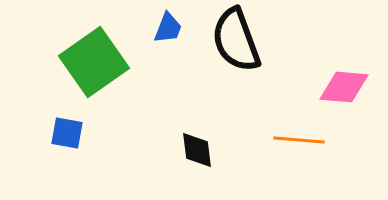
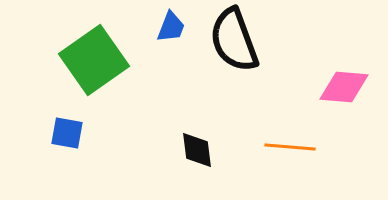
blue trapezoid: moved 3 px right, 1 px up
black semicircle: moved 2 px left
green square: moved 2 px up
orange line: moved 9 px left, 7 px down
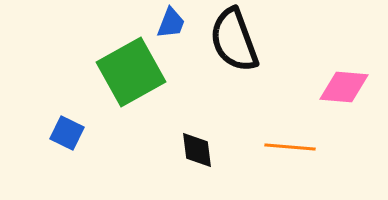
blue trapezoid: moved 4 px up
green square: moved 37 px right, 12 px down; rotated 6 degrees clockwise
blue square: rotated 16 degrees clockwise
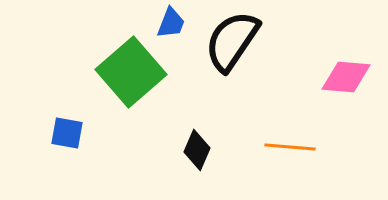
black semicircle: moved 2 px left, 1 px down; rotated 54 degrees clockwise
green square: rotated 12 degrees counterclockwise
pink diamond: moved 2 px right, 10 px up
blue square: rotated 16 degrees counterclockwise
black diamond: rotated 30 degrees clockwise
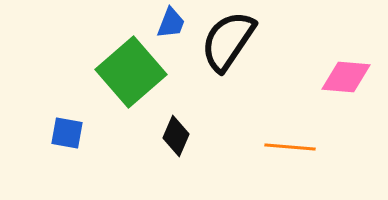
black semicircle: moved 4 px left
black diamond: moved 21 px left, 14 px up
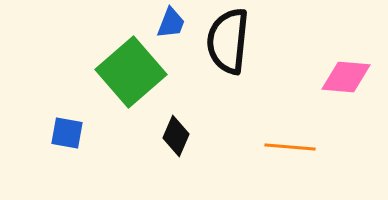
black semicircle: rotated 28 degrees counterclockwise
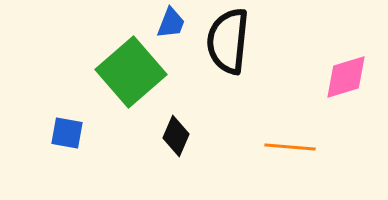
pink diamond: rotated 21 degrees counterclockwise
